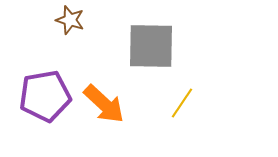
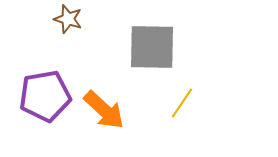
brown star: moved 2 px left, 1 px up
gray square: moved 1 px right, 1 px down
orange arrow: moved 6 px down
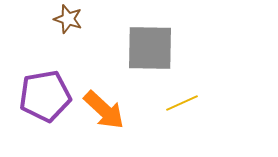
gray square: moved 2 px left, 1 px down
yellow line: rotated 32 degrees clockwise
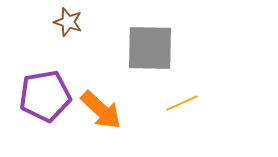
brown star: moved 3 px down
orange arrow: moved 3 px left
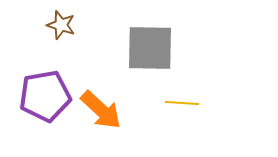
brown star: moved 7 px left, 3 px down
yellow line: rotated 28 degrees clockwise
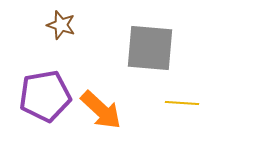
gray square: rotated 4 degrees clockwise
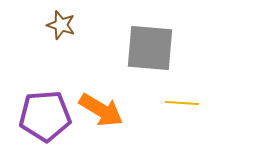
purple pentagon: moved 20 px down; rotated 6 degrees clockwise
orange arrow: rotated 12 degrees counterclockwise
